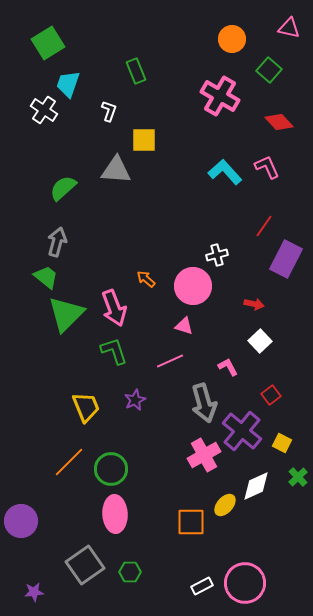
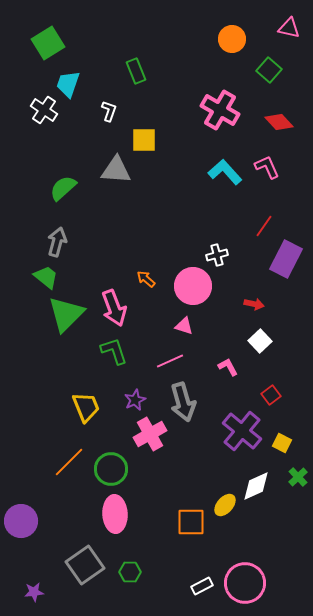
pink cross at (220, 96): moved 14 px down
gray arrow at (204, 403): moved 21 px left, 1 px up
pink cross at (204, 455): moved 54 px left, 21 px up
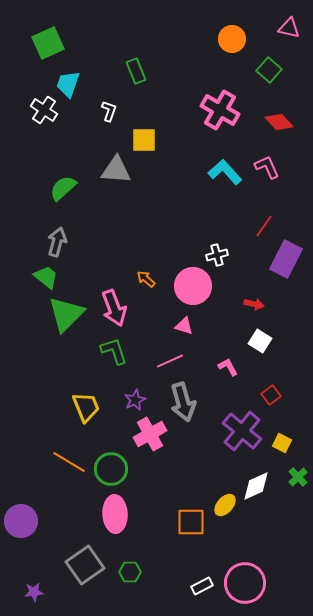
green square at (48, 43): rotated 8 degrees clockwise
white square at (260, 341): rotated 15 degrees counterclockwise
orange line at (69, 462): rotated 76 degrees clockwise
